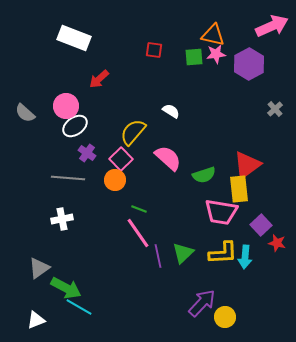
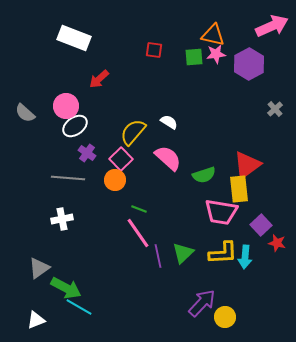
white semicircle: moved 2 px left, 11 px down
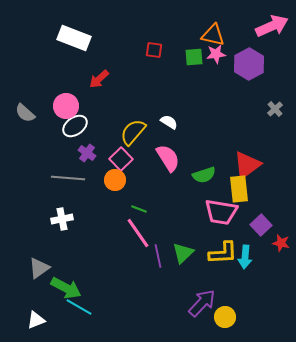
pink semicircle: rotated 16 degrees clockwise
red star: moved 4 px right
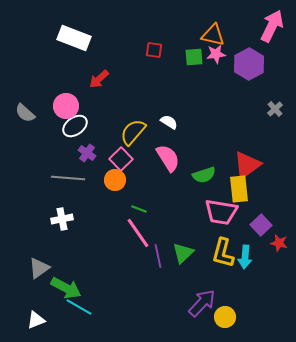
pink arrow: rotated 40 degrees counterclockwise
red star: moved 2 px left
yellow L-shape: rotated 108 degrees clockwise
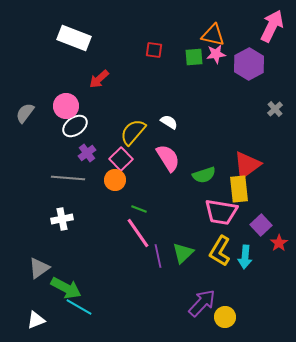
gray semicircle: rotated 85 degrees clockwise
purple cross: rotated 18 degrees clockwise
red star: rotated 24 degrees clockwise
yellow L-shape: moved 3 px left, 2 px up; rotated 16 degrees clockwise
